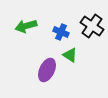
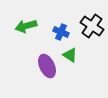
purple ellipse: moved 4 px up; rotated 50 degrees counterclockwise
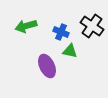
green triangle: moved 4 px up; rotated 21 degrees counterclockwise
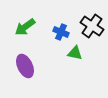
green arrow: moved 1 px left, 1 px down; rotated 20 degrees counterclockwise
green triangle: moved 5 px right, 2 px down
purple ellipse: moved 22 px left
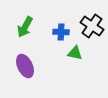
green arrow: rotated 25 degrees counterclockwise
blue cross: rotated 21 degrees counterclockwise
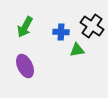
green triangle: moved 2 px right, 3 px up; rotated 21 degrees counterclockwise
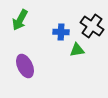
green arrow: moved 5 px left, 7 px up
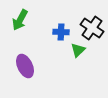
black cross: moved 2 px down
green triangle: moved 1 px right; rotated 35 degrees counterclockwise
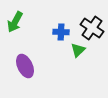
green arrow: moved 5 px left, 2 px down
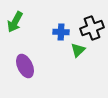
black cross: rotated 35 degrees clockwise
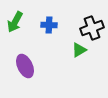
blue cross: moved 12 px left, 7 px up
green triangle: moved 1 px right; rotated 14 degrees clockwise
